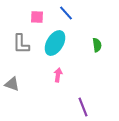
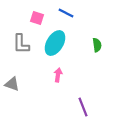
blue line: rotated 21 degrees counterclockwise
pink square: moved 1 px down; rotated 16 degrees clockwise
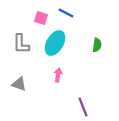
pink square: moved 4 px right
green semicircle: rotated 16 degrees clockwise
gray triangle: moved 7 px right
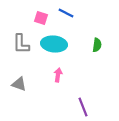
cyan ellipse: moved 1 px left, 1 px down; rotated 65 degrees clockwise
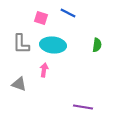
blue line: moved 2 px right
cyan ellipse: moved 1 px left, 1 px down
pink arrow: moved 14 px left, 5 px up
purple line: rotated 60 degrees counterclockwise
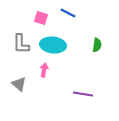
gray triangle: rotated 21 degrees clockwise
purple line: moved 13 px up
